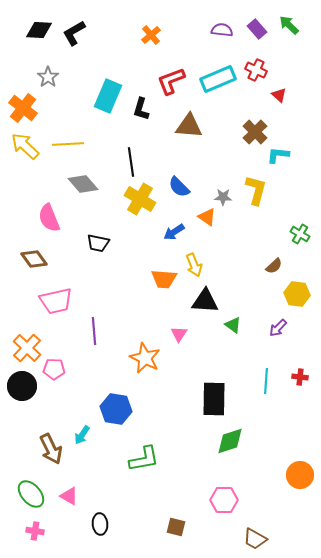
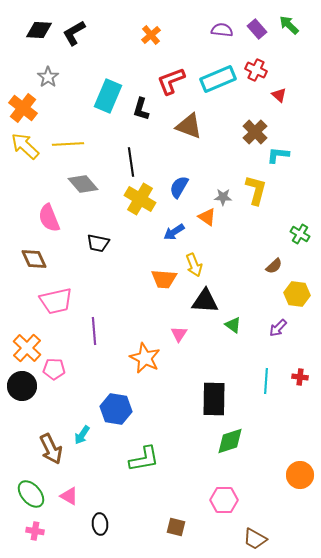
brown triangle at (189, 126): rotated 16 degrees clockwise
blue semicircle at (179, 187): rotated 75 degrees clockwise
brown diamond at (34, 259): rotated 12 degrees clockwise
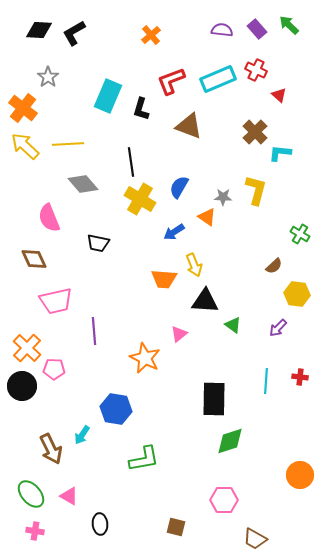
cyan L-shape at (278, 155): moved 2 px right, 2 px up
pink triangle at (179, 334): rotated 18 degrees clockwise
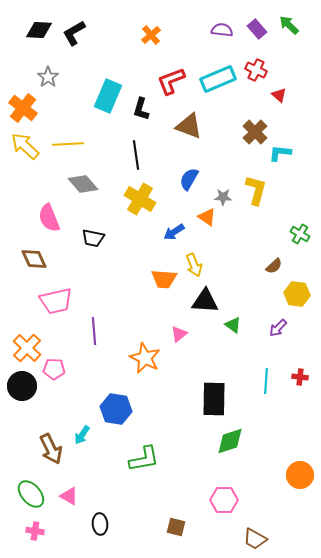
black line at (131, 162): moved 5 px right, 7 px up
blue semicircle at (179, 187): moved 10 px right, 8 px up
black trapezoid at (98, 243): moved 5 px left, 5 px up
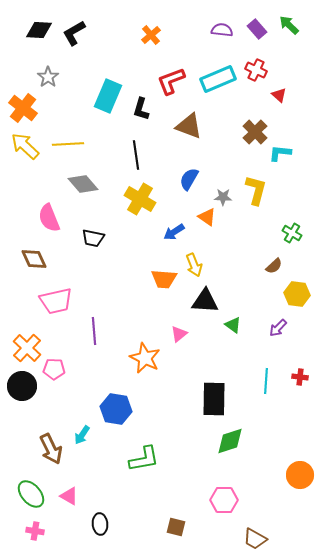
green cross at (300, 234): moved 8 px left, 1 px up
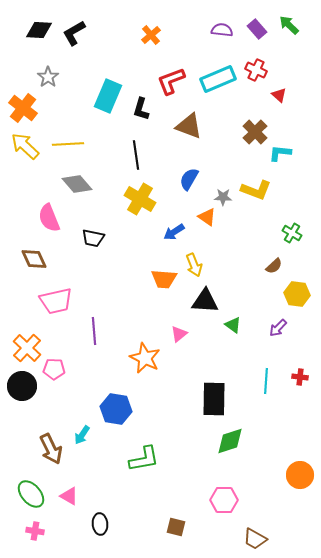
gray diamond at (83, 184): moved 6 px left
yellow L-shape at (256, 190): rotated 96 degrees clockwise
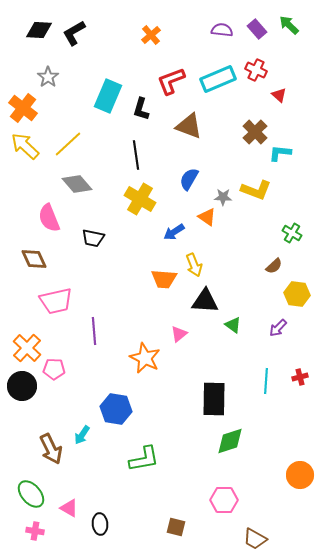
yellow line at (68, 144): rotated 40 degrees counterclockwise
red cross at (300, 377): rotated 21 degrees counterclockwise
pink triangle at (69, 496): moved 12 px down
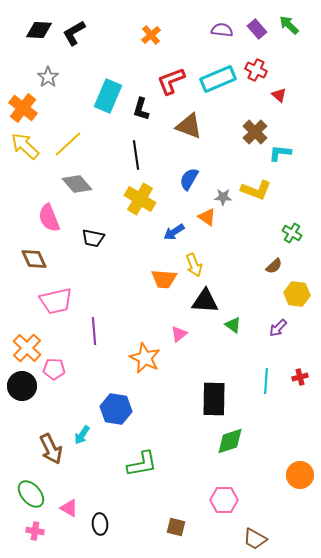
green L-shape at (144, 459): moved 2 px left, 5 px down
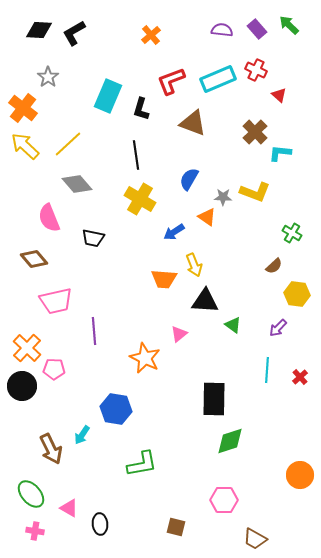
brown triangle at (189, 126): moved 4 px right, 3 px up
yellow L-shape at (256, 190): moved 1 px left, 2 px down
brown diamond at (34, 259): rotated 16 degrees counterclockwise
red cross at (300, 377): rotated 28 degrees counterclockwise
cyan line at (266, 381): moved 1 px right, 11 px up
